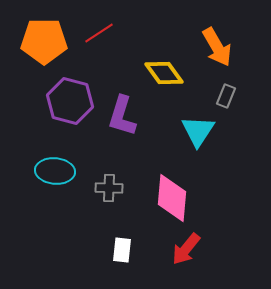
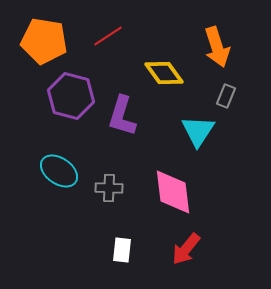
red line: moved 9 px right, 3 px down
orange pentagon: rotated 9 degrees clockwise
orange arrow: rotated 12 degrees clockwise
purple hexagon: moved 1 px right, 5 px up
cyan ellipse: moved 4 px right; rotated 30 degrees clockwise
pink diamond: moved 1 px right, 6 px up; rotated 12 degrees counterclockwise
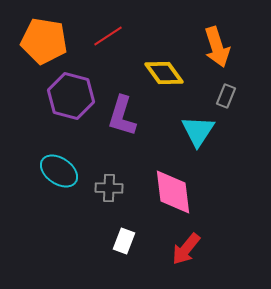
white rectangle: moved 2 px right, 9 px up; rotated 15 degrees clockwise
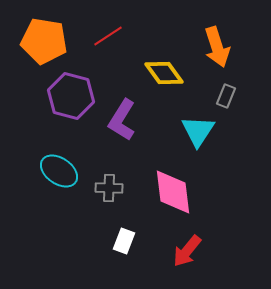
purple L-shape: moved 4 px down; rotated 15 degrees clockwise
red arrow: moved 1 px right, 2 px down
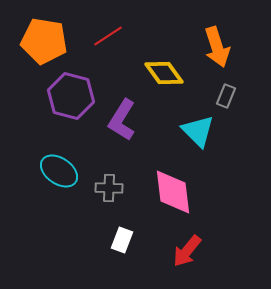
cyan triangle: rotated 18 degrees counterclockwise
white rectangle: moved 2 px left, 1 px up
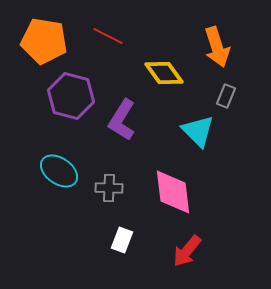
red line: rotated 60 degrees clockwise
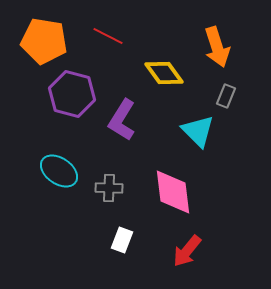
purple hexagon: moved 1 px right, 2 px up
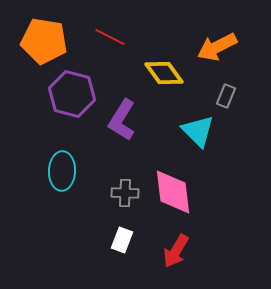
red line: moved 2 px right, 1 px down
orange arrow: rotated 81 degrees clockwise
cyan ellipse: moved 3 px right; rotated 57 degrees clockwise
gray cross: moved 16 px right, 5 px down
red arrow: moved 11 px left; rotated 8 degrees counterclockwise
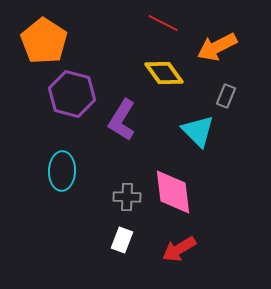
red line: moved 53 px right, 14 px up
orange pentagon: rotated 24 degrees clockwise
gray cross: moved 2 px right, 4 px down
red arrow: moved 3 px right, 2 px up; rotated 28 degrees clockwise
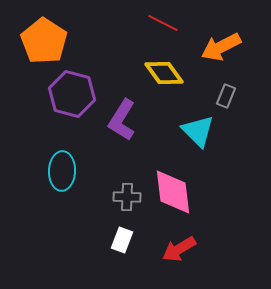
orange arrow: moved 4 px right
